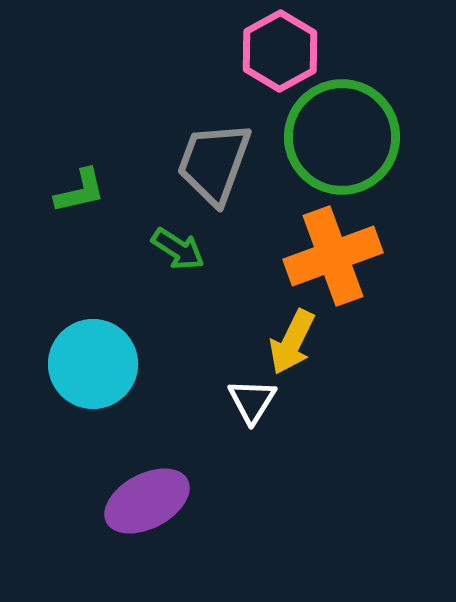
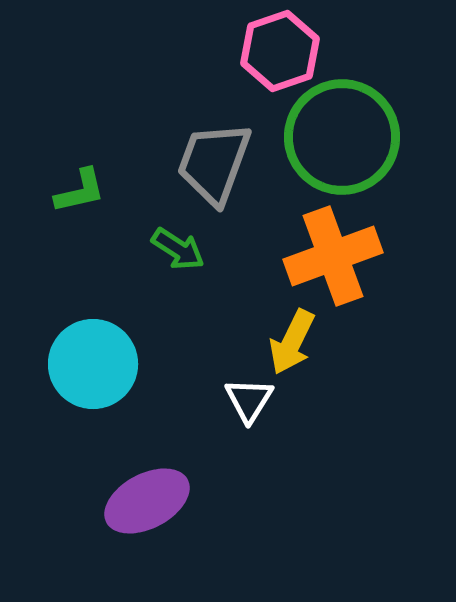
pink hexagon: rotated 10 degrees clockwise
white triangle: moved 3 px left, 1 px up
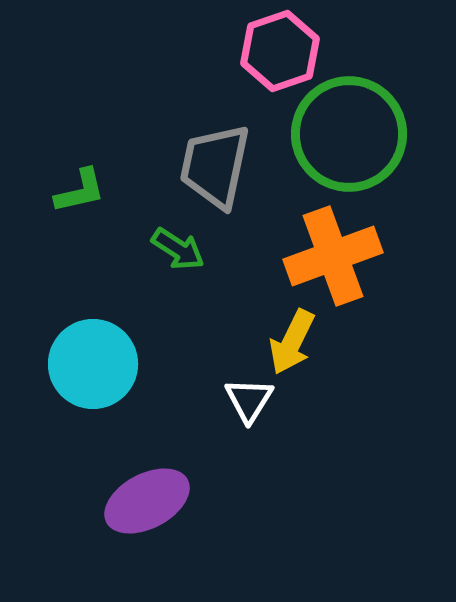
green circle: moved 7 px right, 3 px up
gray trapezoid: moved 1 px right, 3 px down; rotated 8 degrees counterclockwise
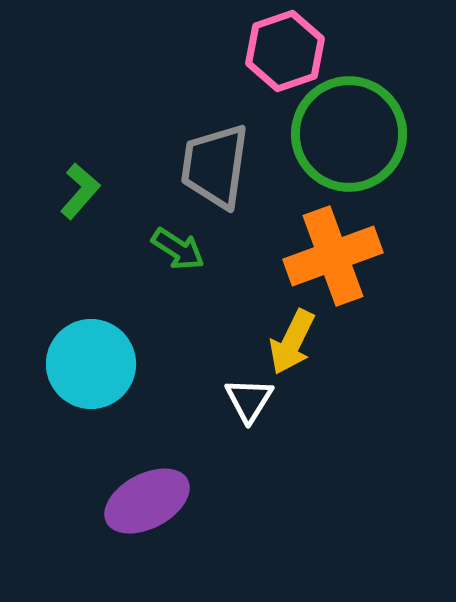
pink hexagon: moved 5 px right
gray trapezoid: rotated 4 degrees counterclockwise
green L-shape: rotated 36 degrees counterclockwise
cyan circle: moved 2 px left
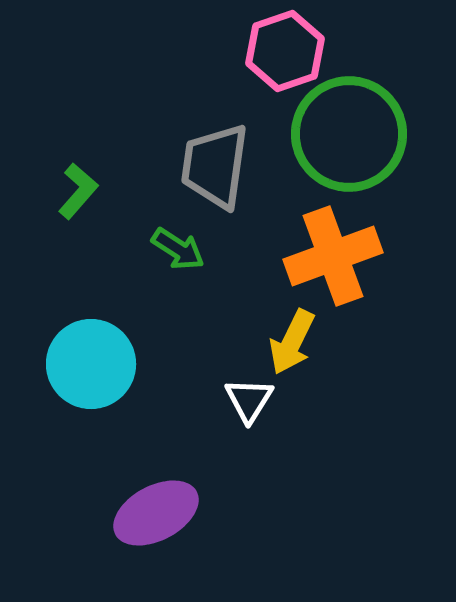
green L-shape: moved 2 px left
purple ellipse: moved 9 px right, 12 px down
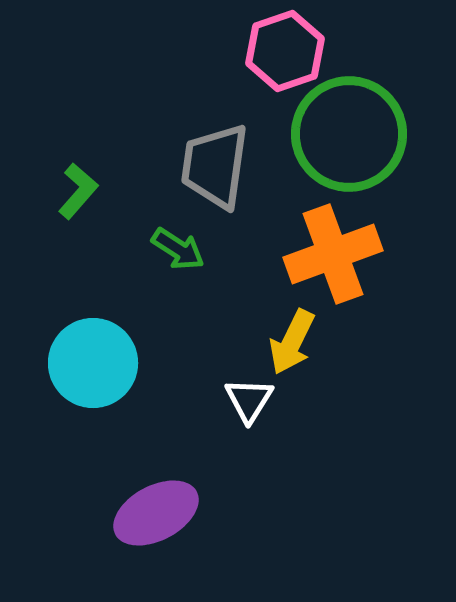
orange cross: moved 2 px up
cyan circle: moved 2 px right, 1 px up
